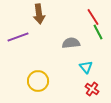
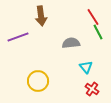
brown arrow: moved 2 px right, 2 px down
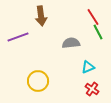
cyan triangle: moved 2 px right; rotated 48 degrees clockwise
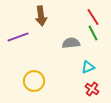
green line: moved 5 px left, 1 px down
yellow circle: moved 4 px left
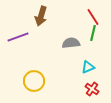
brown arrow: rotated 24 degrees clockwise
green line: rotated 42 degrees clockwise
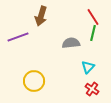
cyan triangle: rotated 24 degrees counterclockwise
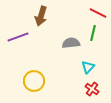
red line: moved 5 px right, 4 px up; rotated 30 degrees counterclockwise
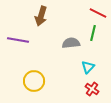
purple line: moved 3 px down; rotated 30 degrees clockwise
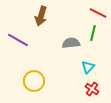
purple line: rotated 20 degrees clockwise
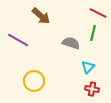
brown arrow: rotated 66 degrees counterclockwise
gray semicircle: rotated 24 degrees clockwise
red cross: rotated 24 degrees counterclockwise
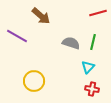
red line: rotated 42 degrees counterclockwise
green line: moved 9 px down
purple line: moved 1 px left, 4 px up
